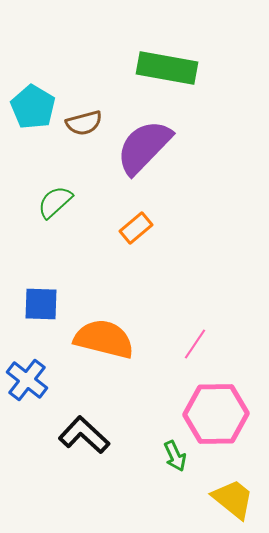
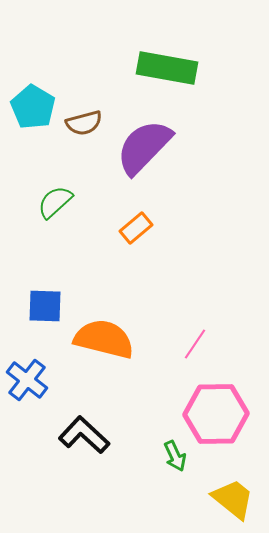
blue square: moved 4 px right, 2 px down
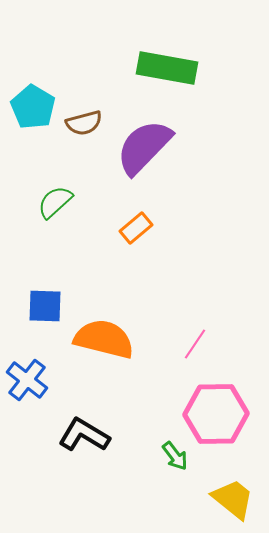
black L-shape: rotated 12 degrees counterclockwise
green arrow: rotated 12 degrees counterclockwise
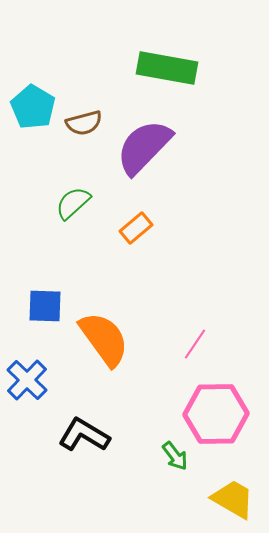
green semicircle: moved 18 px right, 1 px down
orange semicircle: rotated 40 degrees clockwise
blue cross: rotated 6 degrees clockwise
yellow trapezoid: rotated 9 degrees counterclockwise
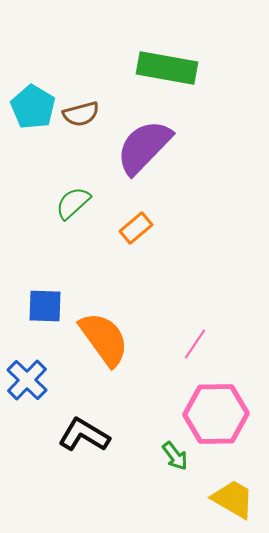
brown semicircle: moved 3 px left, 9 px up
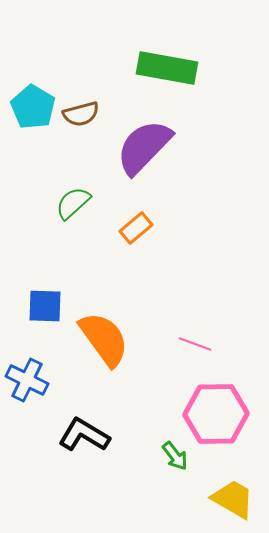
pink line: rotated 76 degrees clockwise
blue cross: rotated 18 degrees counterclockwise
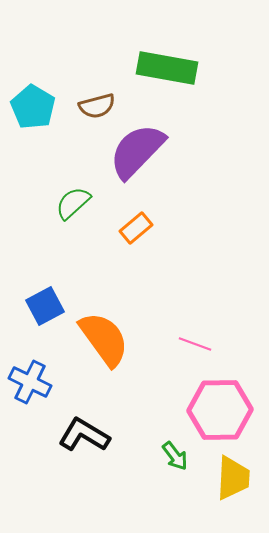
brown semicircle: moved 16 px right, 8 px up
purple semicircle: moved 7 px left, 4 px down
blue square: rotated 30 degrees counterclockwise
blue cross: moved 3 px right, 2 px down
pink hexagon: moved 4 px right, 4 px up
yellow trapezoid: moved 21 px up; rotated 63 degrees clockwise
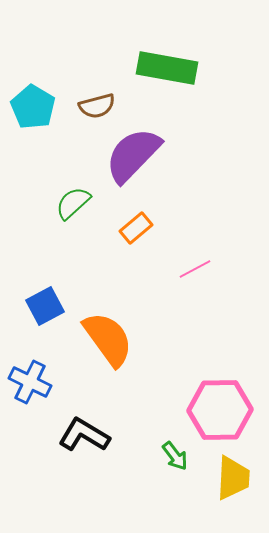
purple semicircle: moved 4 px left, 4 px down
orange semicircle: moved 4 px right
pink line: moved 75 px up; rotated 48 degrees counterclockwise
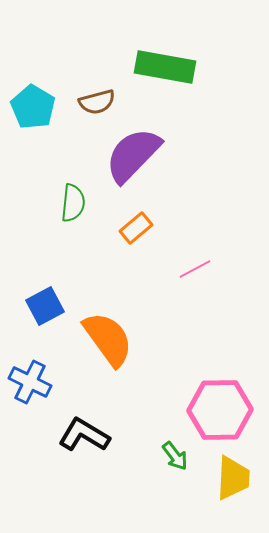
green rectangle: moved 2 px left, 1 px up
brown semicircle: moved 4 px up
green semicircle: rotated 138 degrees clockwise
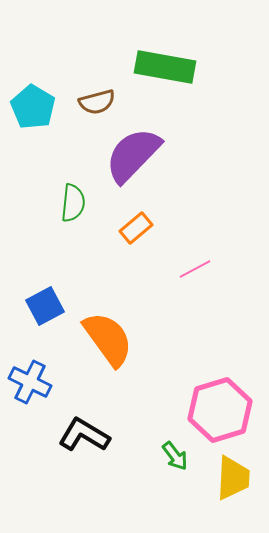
pink hexagon: rotated 16 degrees counterclockwise
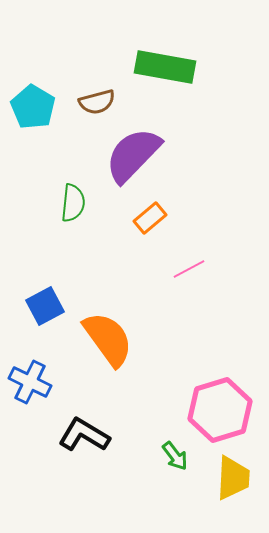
orange rectangle: moved 14 px right, 10 px up
pink line: moved 6 px left
